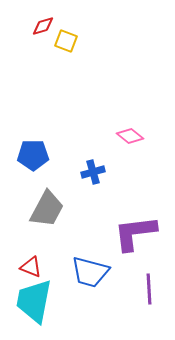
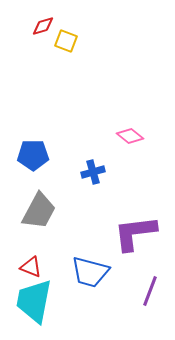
gray trapezoid: moved 8 px left, 2 px down
purple line: moved 1 px right, 2 px down; rotated 24 degrees clockwise
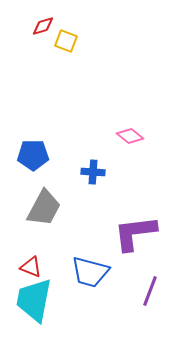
blue cross: rotated 20 degrees clockwise
gray trapezoid: moved 5 px right, 3 px up
cyan trapezoid: moved 1 px up
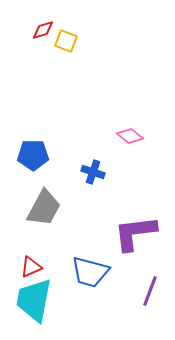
red diamond: moved 4 px down
blue cross: rotated 15 degrees clockwise
red triangle: rotated 45 degrees counterclockwise
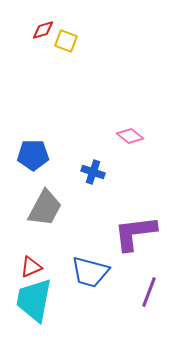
gray trapezoid: moved 1 px right
purple line: moved 1 px left, 1 px down
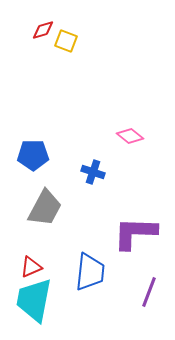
purple L-shape: rotated 9 degrees clockwise
blue trapezoid: rotated 99 degrees counterclockwise
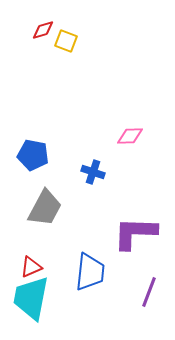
pink diamond: rotated 40 degrees counterclockwise
blue pentagon: rotated 12 degrees clockwise
cyan trapezoid: moved 3 px left, 2 px up
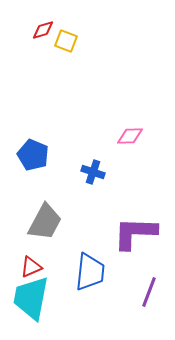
blue pentagon: rotated 12 degrees clockwise
gray trapezoid: moved 14 px down
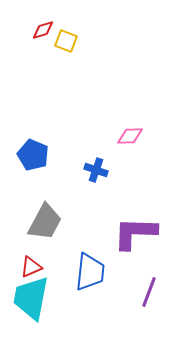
blue cross: moved 3 px right, 2 px up
